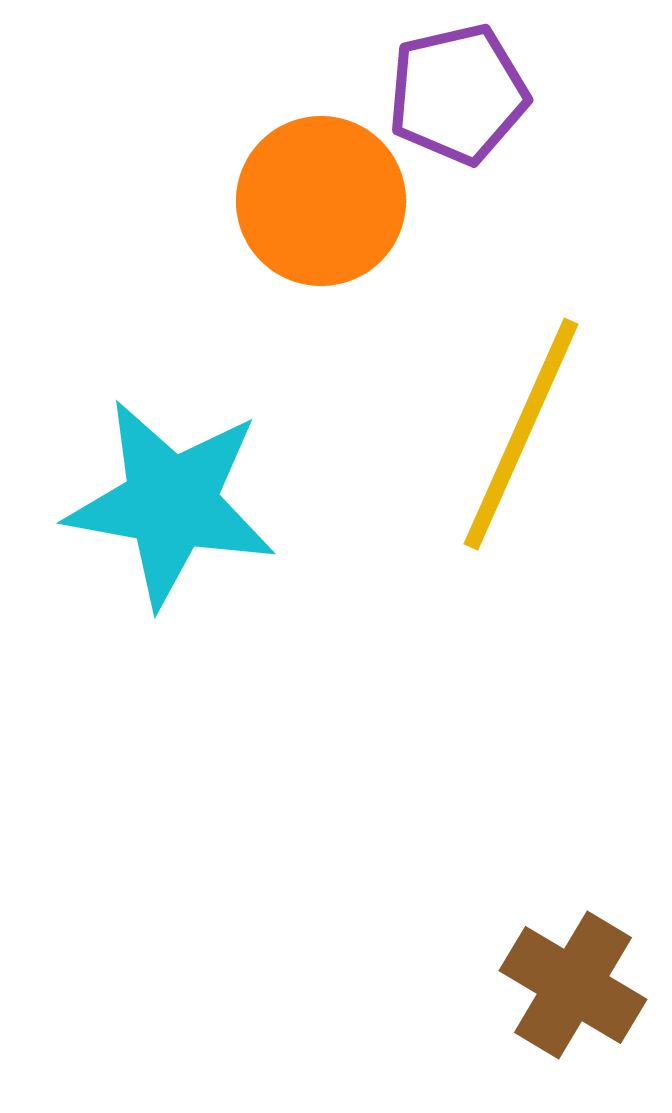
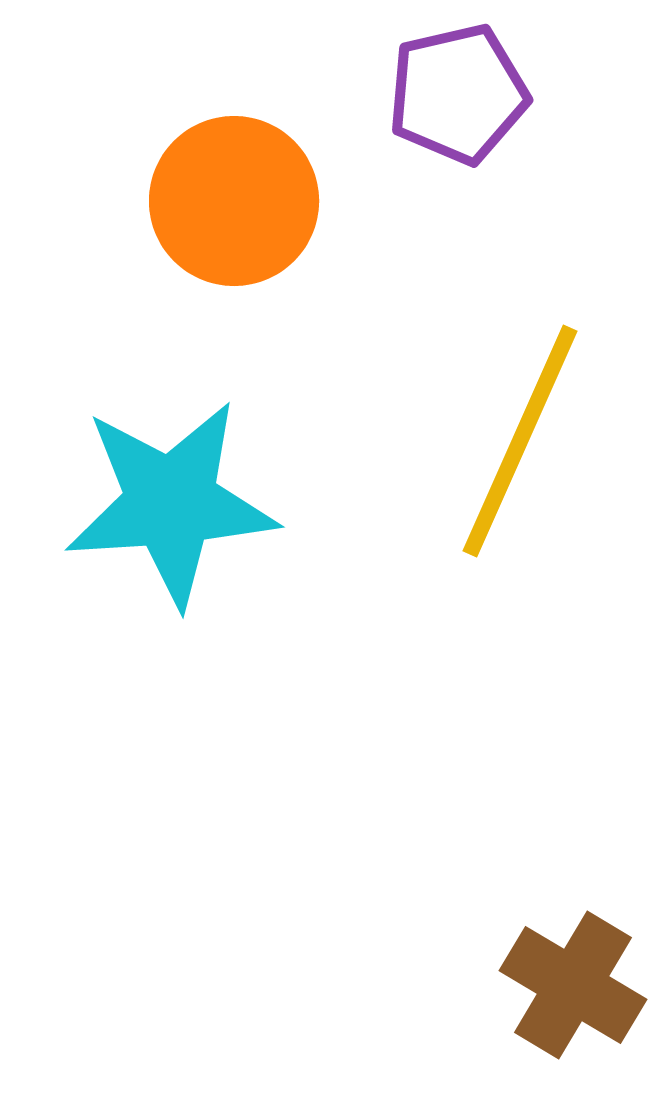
orange circle: moved 87 px left
yellow line: moved 1 px left, 7 px down
cyan star: rotated 14 degrees counterclockwise
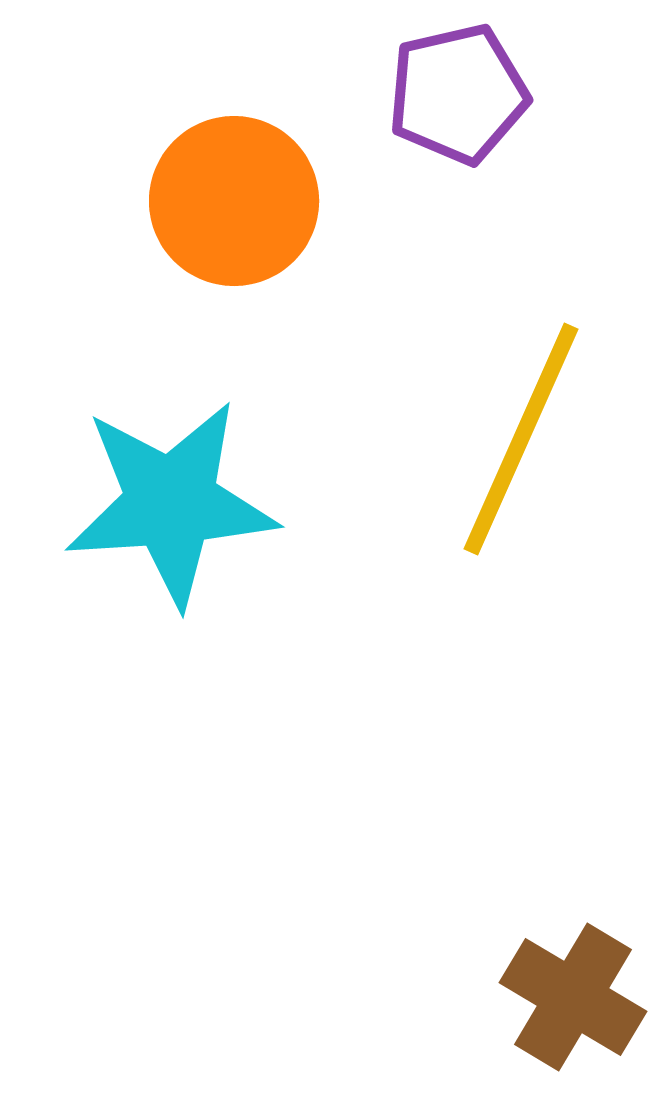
yellow line: moved 1 px right, 2 px up
brown cross: moved 12 px down
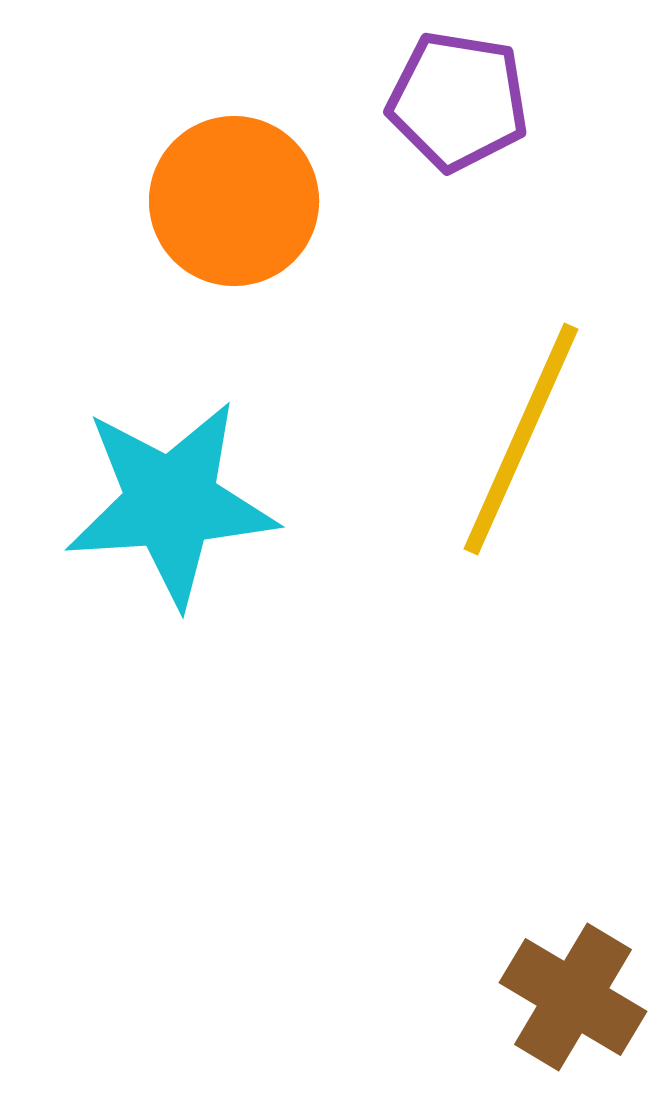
purple pentagon: moved 7 px down; rotated 22 degrees clockwise
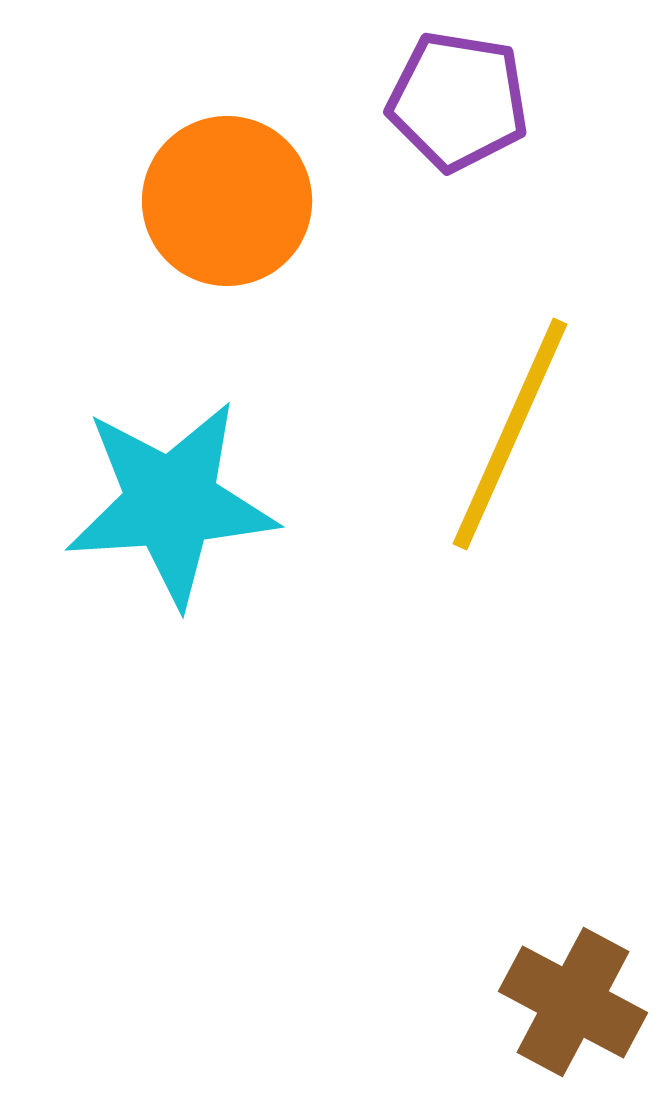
orange circle: moved 7 px left
yellow line: moved 11 px left, 5 px up
brown cross: moved 5 px down; rotated 3 degrees counterclockwise
